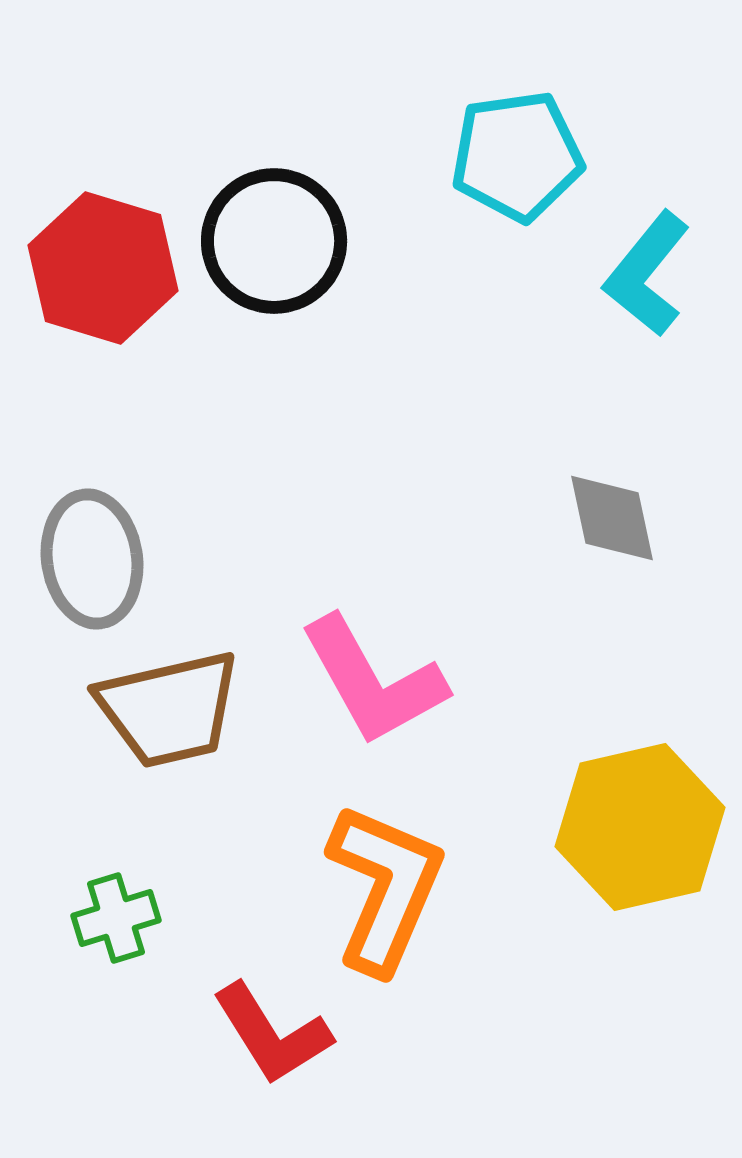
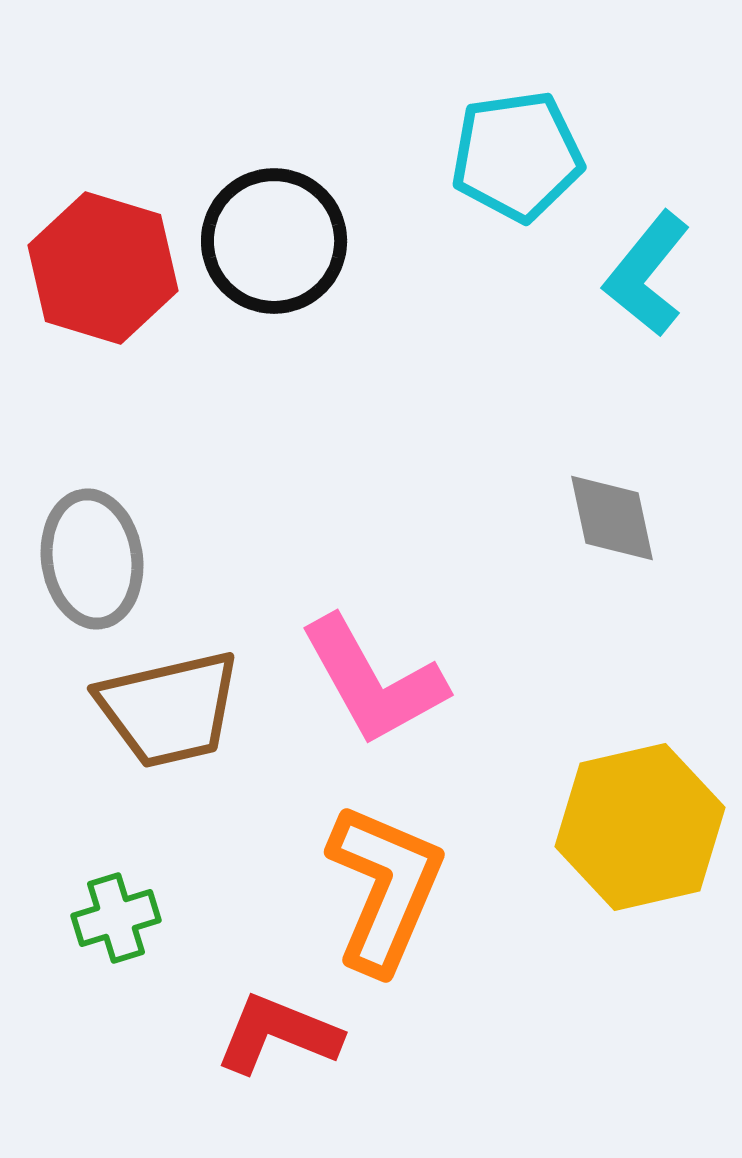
red L-shape: moved 6 px right; rotated 144 degrees clockwise
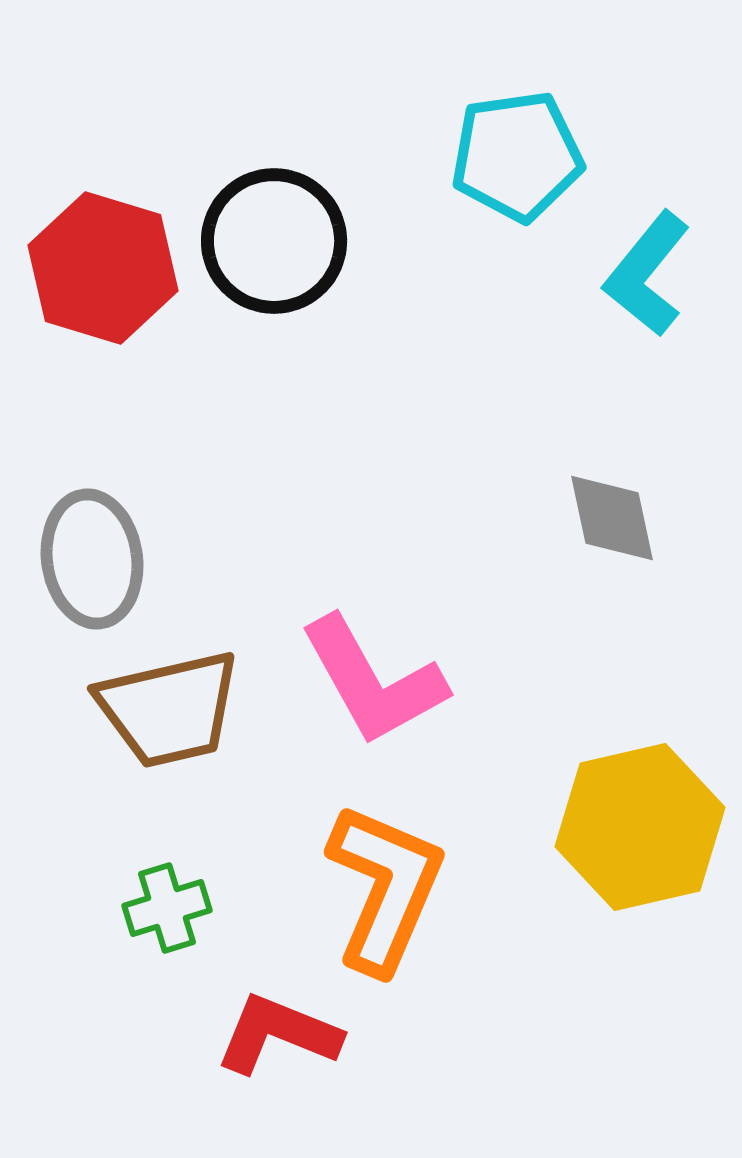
green cross: moved 51 px right, 10 px up
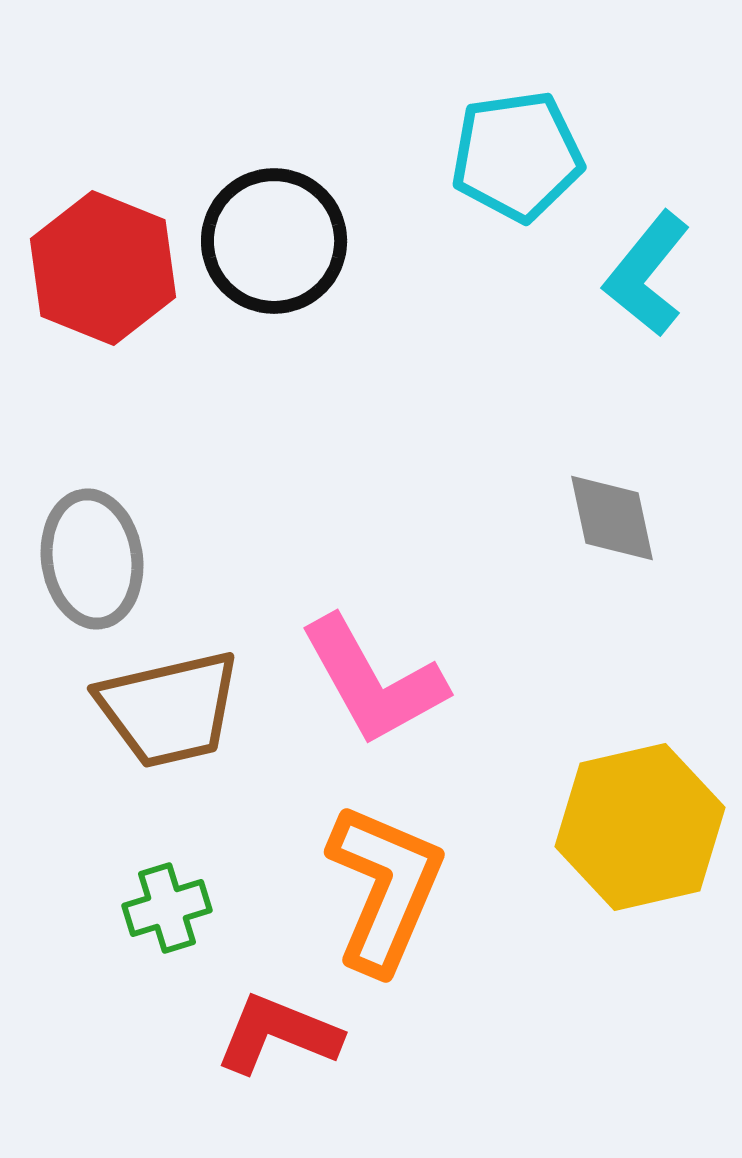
red hexagon: rotated 5 degrees clockwise
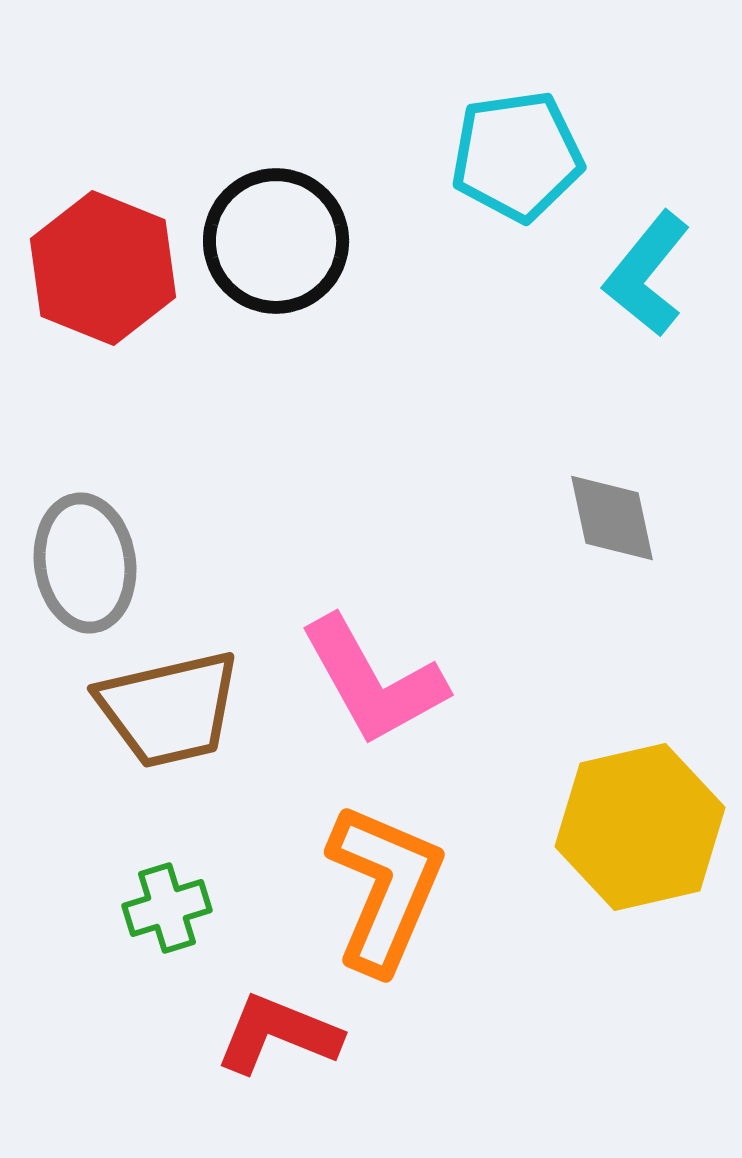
black circle: moved 2 px right
gray ellipse: moved 7 px left, 4 px down
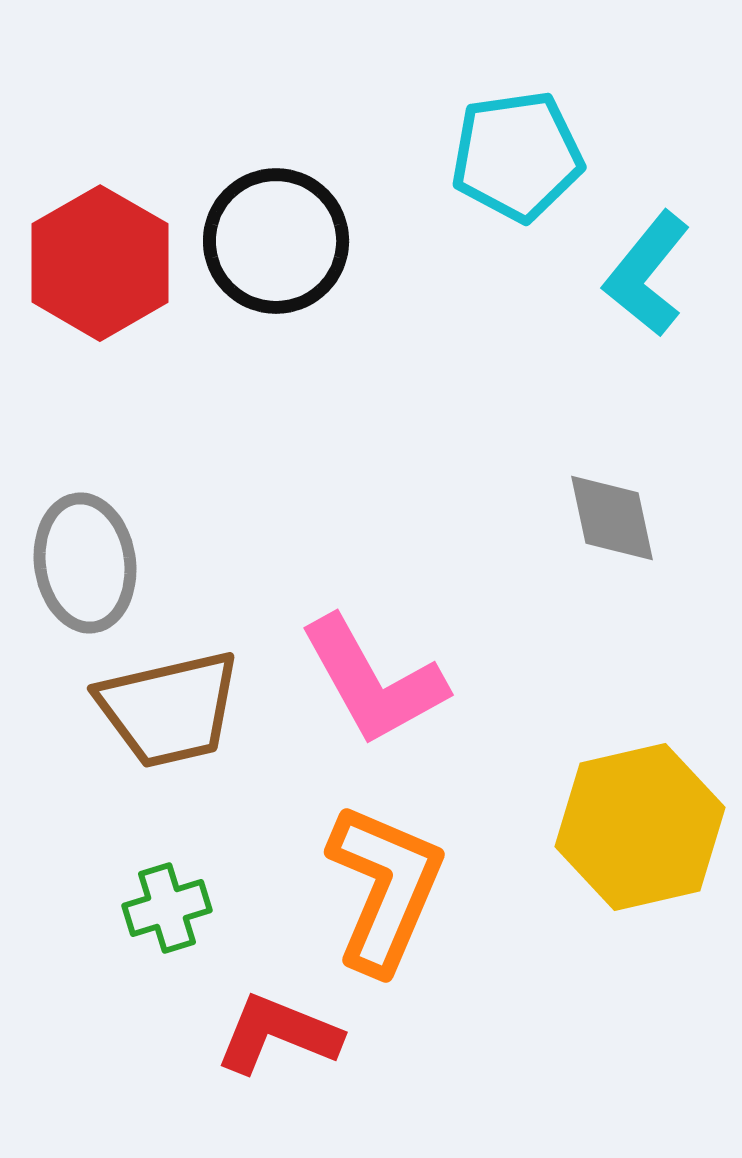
red hexagon: moved 3 px left, 5 px up; rotated 8 degrees clockwise
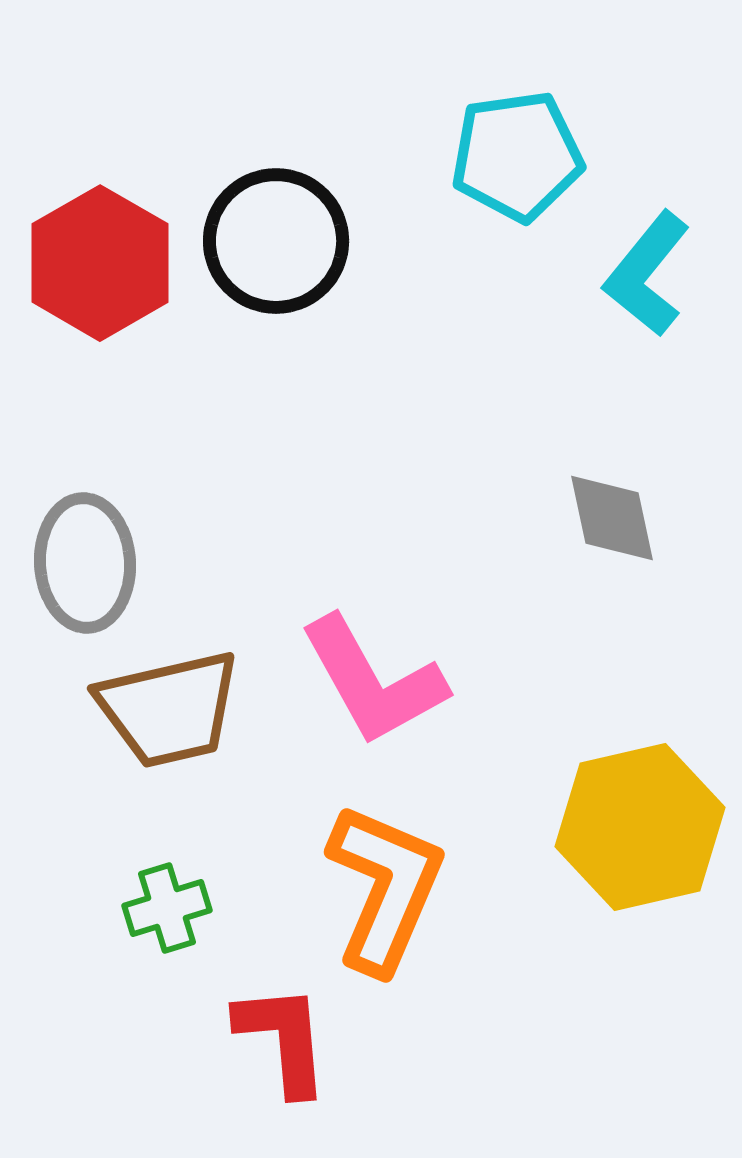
gray ellipse: rotated 5 degrees clockwise
red L-shape: moved 5 px right, 5 px down; rotated 63 degrees clockwise
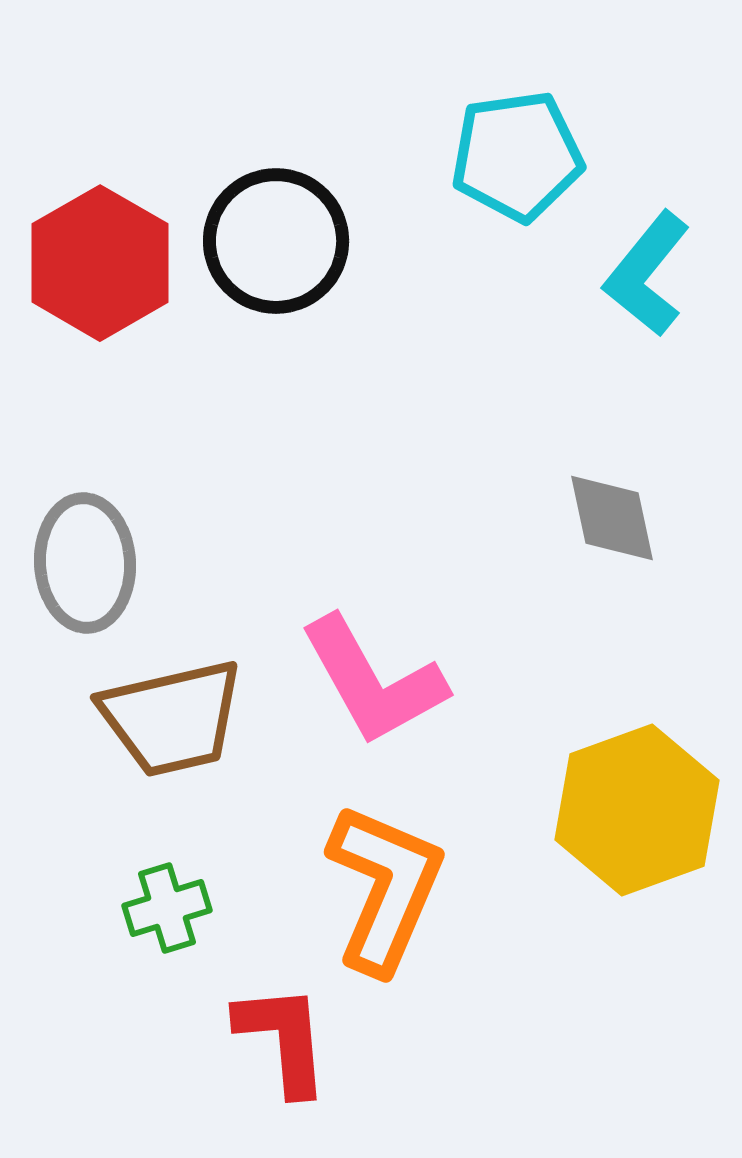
brown trapezoid: moved 3 px right, 9 px down
yellow hexagon: moved 3 px left, 17 px up; rotated 7 degrees counterclockwise
